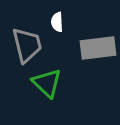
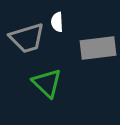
gray trapezoid: moved 7 px up; rotated 87 degrees clockwise
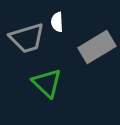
gray rectangle: moved 1 px left, 1 px up; rotated 24 degrees counterclockwise
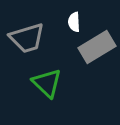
white semicircle: moved 17 px right
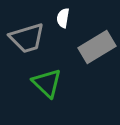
white semicircle: moved 11 px left, 4 px up; rotated 12 degrees clockwise
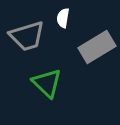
gray trapezoid: moved 2 px up
